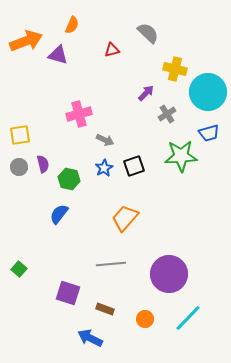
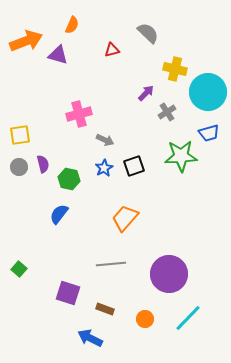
gray cross: moved 2 px up
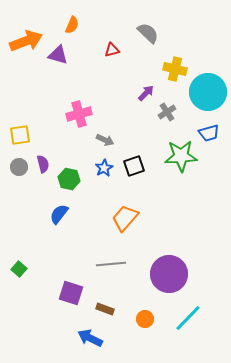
purple square: moved 3 px right
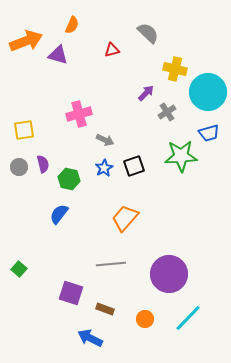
yellow square: moved 4 px right, 5 px up
